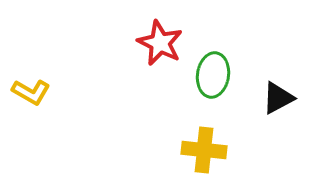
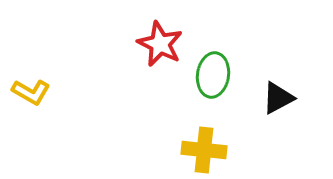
red star: moved 1 px down
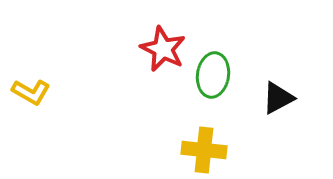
red star: moved 3 px right, 5 px down
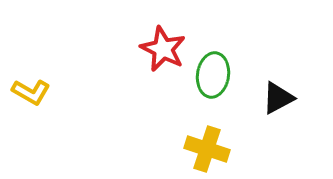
yellow cross: moved 3 px right, 1 px up; rotated 12 degrees clockwise
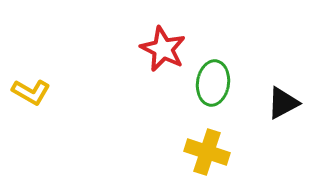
green ellipse: moved 8 px down
black triangle: moved 5 px right, 5 px down
yellow cross: moved 3 px down
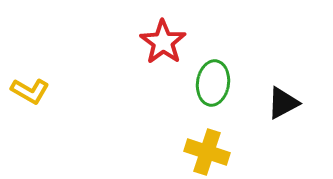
red star: moved 7 px up; rotated 9 degrees clockwise
yellow L-shape: moved 1 px left, 1 px up
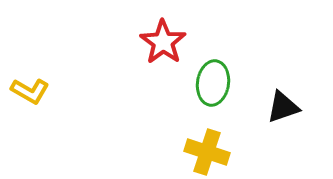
black triangle: moved 4 px down; rotated 9 degrees clockwise
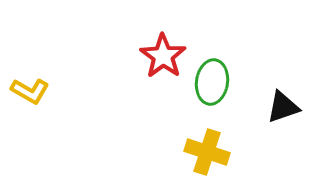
red star: moved 14 px down
green ellipse: moved 1 px left, 1 px up
